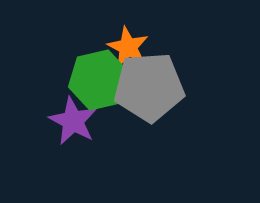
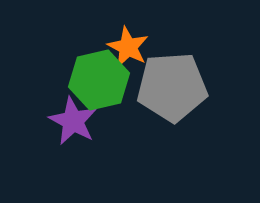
gray pentagon: moved 23 px right
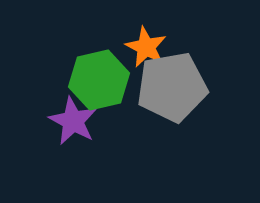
orange star: moved 18 px right
gray pentagon: rotated 6 degrees counterclockwise
